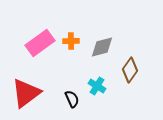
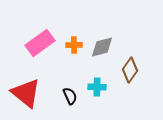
orange cross: moved 3 px right, 4 px down
cyan cross: moved 1 px down; rotated 30 degrees counterclockwise
red triangle: rotated 44 degrees counterclockwise
black semicircle: moved 2 px left, 3 px up
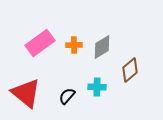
gray diamond: rotated 15 degrees counterclockwise
brown diamond: rotated 15 degrees clockwise
black semicircle: moved 3 px left; rotated 114 degrees counterclockwise
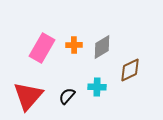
pink rectangle: moved 2 px right, 5 px down; rotated 24 degrees counterclockwise
brown diamond: rotated 15 degrees clockwise
red triangle: moved 2 px right, 3 px down; rotated 32 degrees clockwise
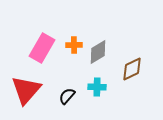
gray diamond: moved 4 px left, 5 px down
brown diamond: moved 2 px right, 1 px up
red triangle: moved 2 px left, 6 px up
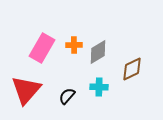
cyan cross: moved 2 px right
